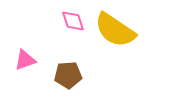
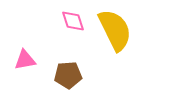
yellow semicircle: rotated 150 degrees counterclockwise
pink triangle: rotated 10 degrees clockwise
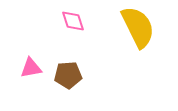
yellow semicircle: moved 23 px right, 3 px up
pink triangle: moved 6 px right, 8 px down
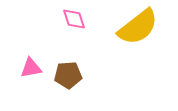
pink diamond: moved 1 px right, 2 px up
yellow semicircle: rotated 78 degrees clockwise
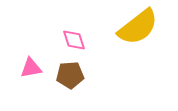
pink diamond: moved 21 px down
brown pentagon: moved 2 px right
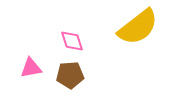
pink diamond: moved 2 px left, 1 px down
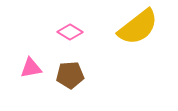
pink diamond: moved 2 px left, 9 px up; rotated 40 degrees counterclockwise
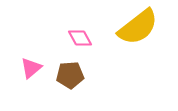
pink diamond: moved 10 px right, 6 px down; rotated 30 degrees clockwise
pink triangle: rotated 30 degrees counterclockwise
